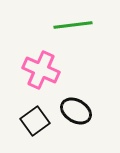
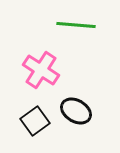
green line: moved 3 px right; rotated 12 degrees clockwise
pink cross: rotated 9 degrees clockwise
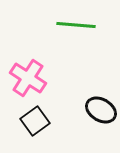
pink cross: moved 13 px left, 8 px down
black ellipse: moved 25 px right, 1 px up
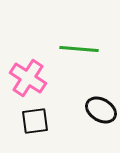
green line: moved 3 px right, 24 px down
black square: rotated 28 degrees clockwise
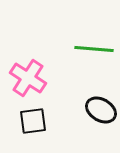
green line: moved 15 px right
black square: moved 2 px left
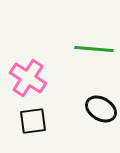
black ellipse: moved 1 px up
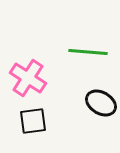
green line: moved 6 px left, 3 px down
black ellipse: moved 6 px up
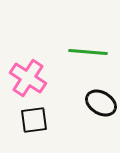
black square: moved 1 px right, 1 px up
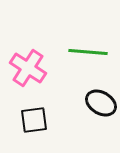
pink cross: moved 10 px up
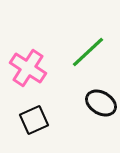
green line: rotated 48 degrees counterclockwise
black square: rotated 16 degrees counterclockwise
